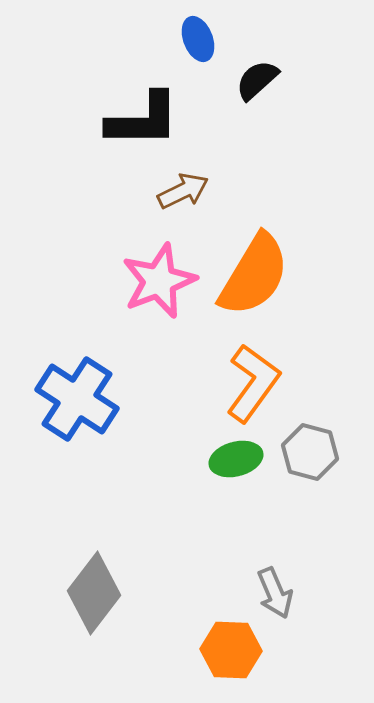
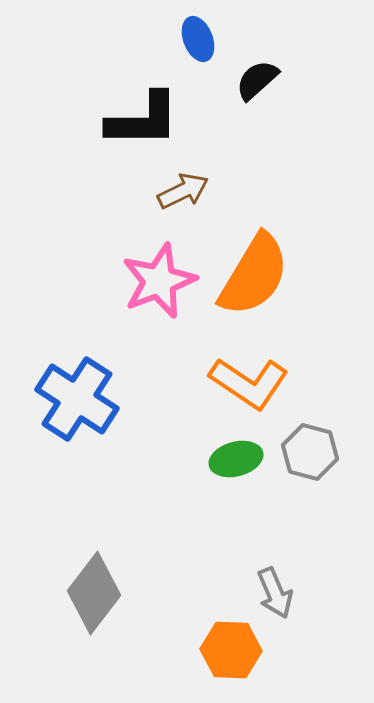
orange L-shape: moved 4 px left; rotated 88 degrees clockwise
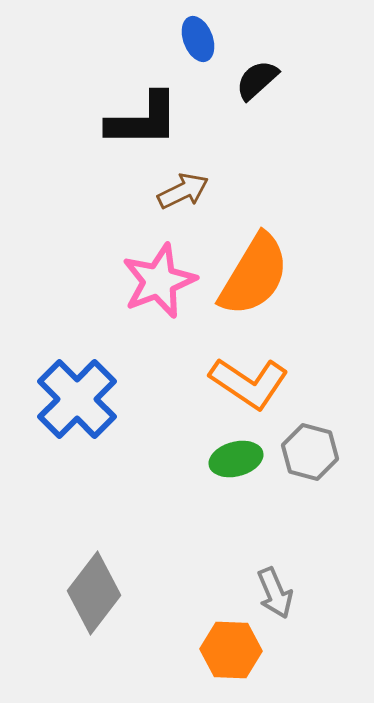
blue cross: rotated 12 degrees clockwise
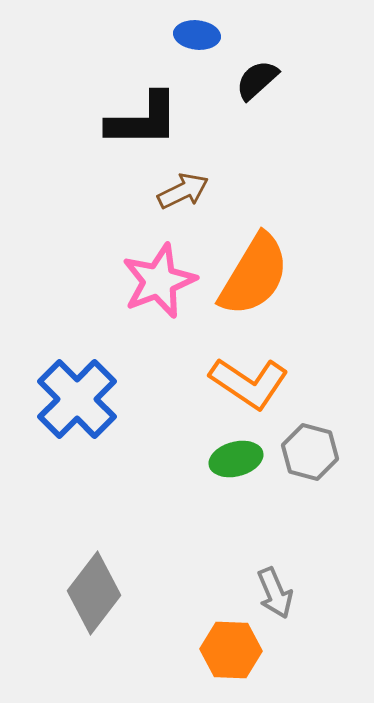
blue ellipse: moved 1 px left, 4 px up; rotated 63 degrees counterclockwise
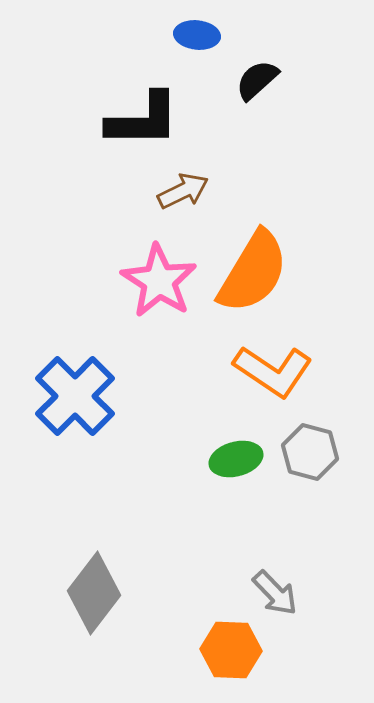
orange semicircle: moved 1 px left, 3 px up
pink star: rotated 18 degrees counterclockwise
orange L-shape: moved 24 px right, 12 px up
blue cross: moved 2 px left, 3 px up
gray arrow: rotated 21 degrees counterclockwise
